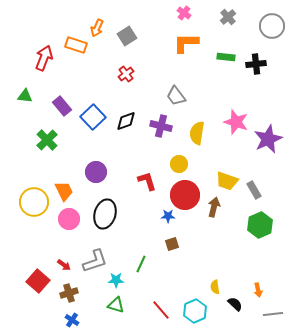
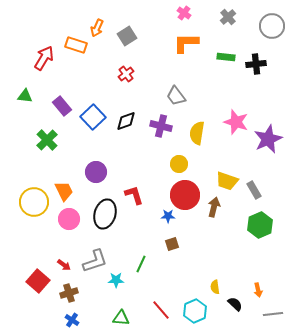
red arrow at (44, 58): rotated 10 degrees clockwise
red L-shape at (147, 181): moved 13 px left, 14 px down
green triangle at (116, 305): moved 5 px right, 13 px down; rotated 12 degrees counterclockwise
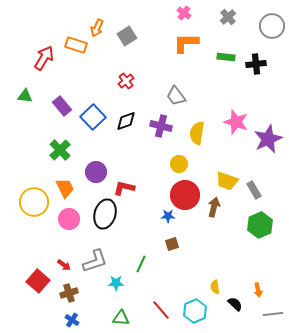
red cross at (126, 74): moved 7 px down
green cross at (47, 140): moved 13 px right, 10 px down
orange trapezoid at (64, 191): moved 1 px right, 3 px up
red L-shape at (134, 195): moved 10 px left, 7 px up; rotated 60 degrees counterclockwise
cyan star at (116, 280): moved 3 px down
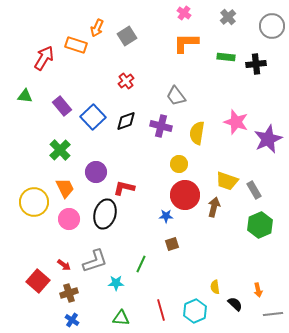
blue star at (168, 216): moved 2 px left
red line at (161, 310): rotated 25 degrees clockwise
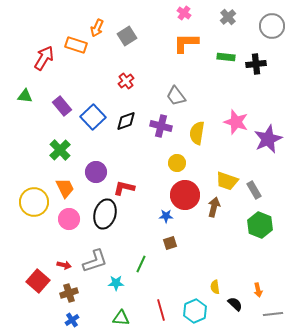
yellow circle at (179, 164): moved 2 px left, 1 px up
green hexagon at (260, 225): rotated 15 degrees counterclockwise
brown square at (172, 244): moved 2 px left, 1 px up
red arrow at (64, 265): rotated 24 degrees counterclockwise
blue cross at (72, 320): rotated 24 degrees clockwise
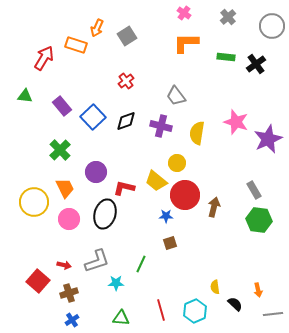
black cross at (256, 64): rotated 30 degrees counterclockwise
yellow trapezoid at (227, 181): moved 71 px left; rotated 20 degrees clockwise
green hexagon at (260, 225): moved 1 px left, 5 px up; rotated 15 degrees counterclockwise
gray L-shape at (95, 261): moved 2 px right
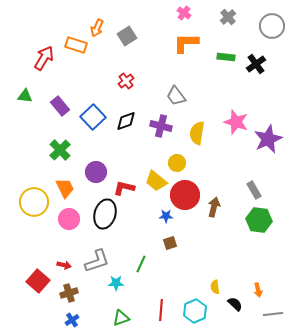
purple rectangle at (62, 106): moved 2 px left
red line at (161, 310): rotated 20 degrees clockwise
green triangle at (121, 318): rotated 24 degrees counterclockwise
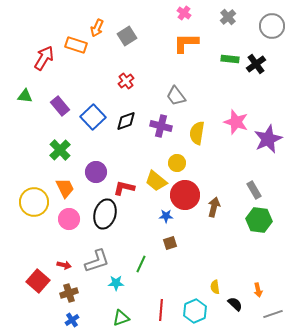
green rectangle at (226, 57): moved 4 px right, 2 px down
gray line at (273, 314): rotated 12 degrees counterclockwise
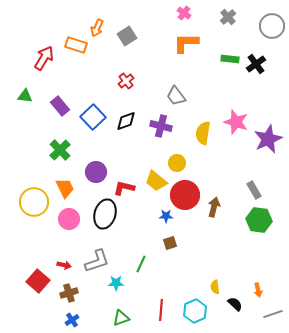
yellow semicircle at (197, 133): moved 6 px right
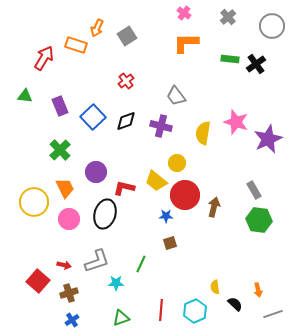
purple rectangle at (60, 106): rotated 18 degrees clockwise
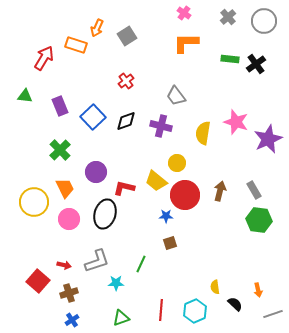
gray circle at (272, 26): moved 8 px left, 5 px up
brown arrow at (214, 207): moved 6 px right, 16 px up
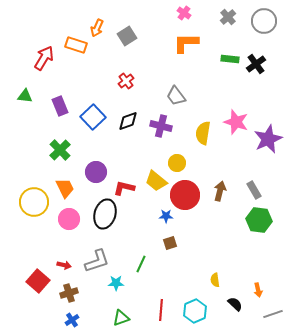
black diamond at (126, 121): moved 2 px right
yellow semicircle at (215, 287): moved 7 px up
